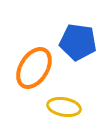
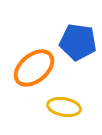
orange ellipse: rotated 18 degrees clockwise
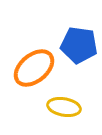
blue pentagon: moved 1 px right, 3 px down
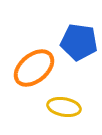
blue pentagon: moved 3 px up
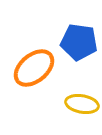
yellow ellipse: moved 18 px right, 3 px up
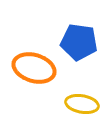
orange ellipse: rotated 57 degrees clockwise
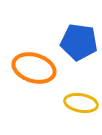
yellow ellipse: moved 1 px left, 1 px up
